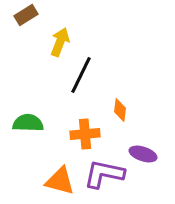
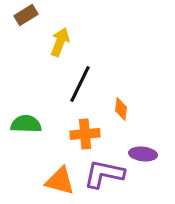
black line: moved 1 px left, 9 px down
orange diamond: moved 1 px right, 1 px up
green semicircle: moved 2 px left, 1 px down
purple ellipse: rotated 12 degrees counterclockwise
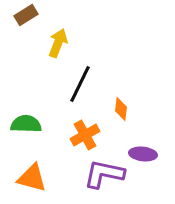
yellow arrow: moved 2 px left, 1 px down
orange cross: moved 1 px down; rotated 24 degrees counterclockwise
orange triangle: moved 28 px left, 3 px up
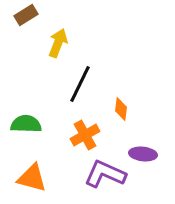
purple L-shape: moved 1 px right; rotated 12 degrees clockwise
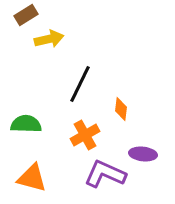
yellow arrow: moved 9 px left, 4 px up; rotated 56 degrees clockwise
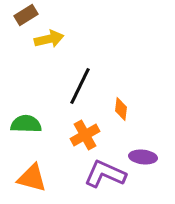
black line: moved 2 px down
purple ellipse: moved 3 px down
